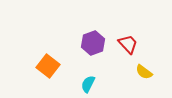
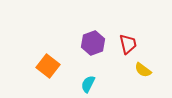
red trapezoid: rotated 30 degrees clockwise
yellow semicircle: moved 1 px left, 2 px up
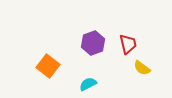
yellow semicircle: moved 1 px left, 2 px up
cyan semicircle: rotated 36 degrees clockwise
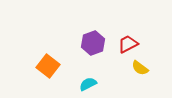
red trapezoid: rotated 105 degrees counterclockwise
yellow semicircle: moved 2 px left
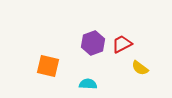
red trapezoid: moved 6 px left
orange square: rotated 25 degrees counterclockwise
cyan semicircle: rotated 30 degrees clockwise
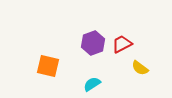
cyan semicircle: moved 4 px right; rotated 36 degrees counterclockwise
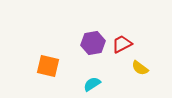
purple hexagon: rotated 10 degrees clockwise
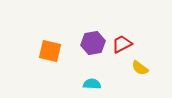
orange square: moved 2 px right, 15 px up
cyan semicircle: rotated 36 degrees clockwise
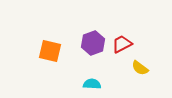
purple hexagon: rotated 10 degrees counterclockwise
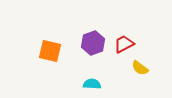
red trapezoid: moved 2 px right
